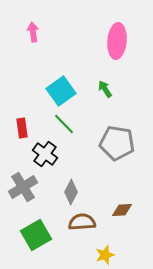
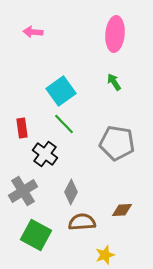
pink arrow: rotated 78 degrees counterclockwise
pink ellipse: moved 2 px left, 7 px up
green arrow: moved 9 px right, 7 px up
gray cross: moved 4 px down
green square: rotated 32 degrees counterclockwise
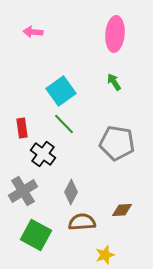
black cross: moved 2 px left
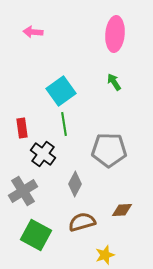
green line: rotated 35 degrees clockwise
gray pentagon: moved 8 px left, 7 px down; rotated 8 degrees counterclockwise
gray diamond: moved 4 px right, 8 px up
brown semicircle: rotated 12 degrees counterclockwise
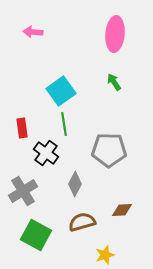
black cross: moved 3 px right, 1 px up
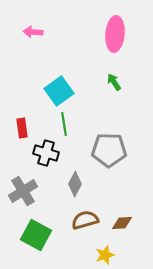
cyan square: moved 2 px left
black cross: rotated 20 degrees counterclockwise
brown diamond: moved 13 px down
brown semicircle: moved 3 px right, 2 px up
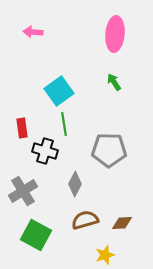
black cross: moved 1 px left, 2 px up
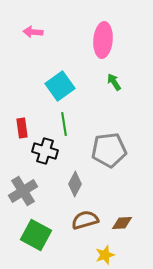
pink ellipse: moved 12 px left, 6 px down
cyan square: moved 1 px right, 5 px up
gray pentagon: rotated 8 degrees counterclockwise
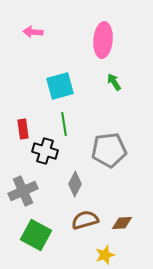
cyan square: rotated 20 degrees clockwise
red rectangle: moved 1 px right, 1 px down
gray cross: rotated 8 degrees clockwise
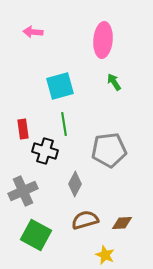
yellow star: rotated 30 degrees counterclockwise
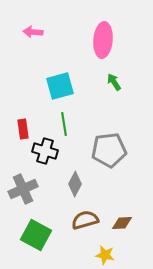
gray cross: moved 2 px up
yellow star: rotated 12 degrees counterclockwise
